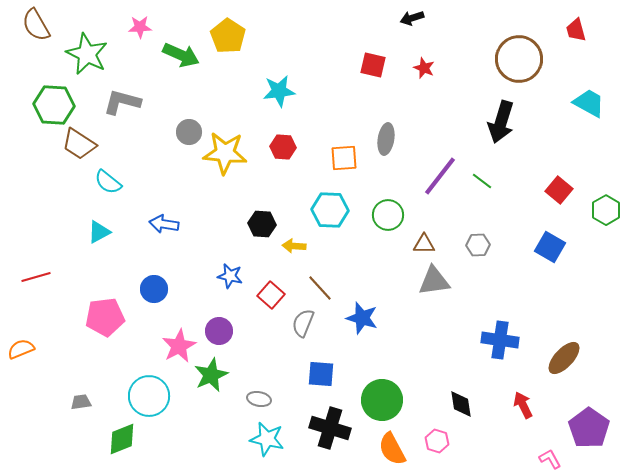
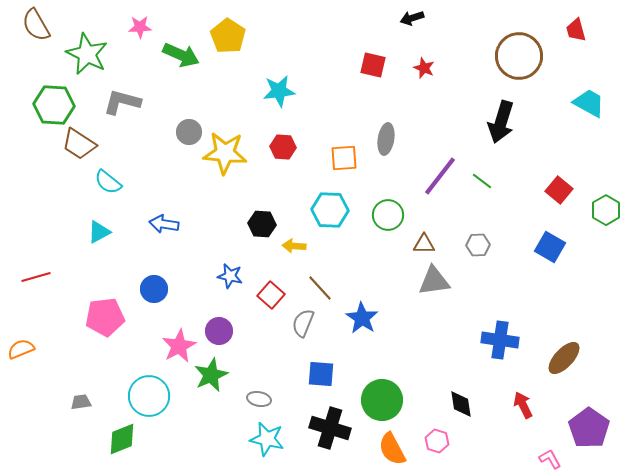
brown circle at (519, 59): moved 3 px up
blue star at (362, 318): rotated 16 degrees clockwise
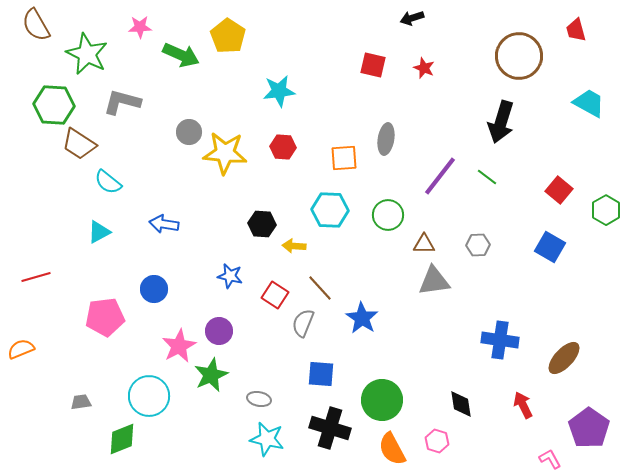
green line at (482, 181): moved 5 px right, 4 px up
red square at (271, 295): moved 4 px right; rotated 8 degrees counterclockwise
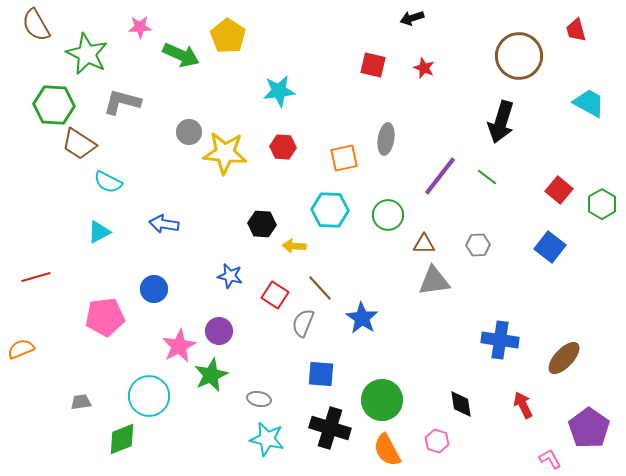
orange square at (344, 158): rotated 8 degrees counterclockwise
cyan semicircle at (108, 182): rotated 12 degrees counterclockwise
green hexagon at (606, 210): moved 4 px left, 6 px up
blue square at (550, 247): rotated 8 degrees clockwise
orange semicircle at (392, 449): moved 5 px left, 1 px down
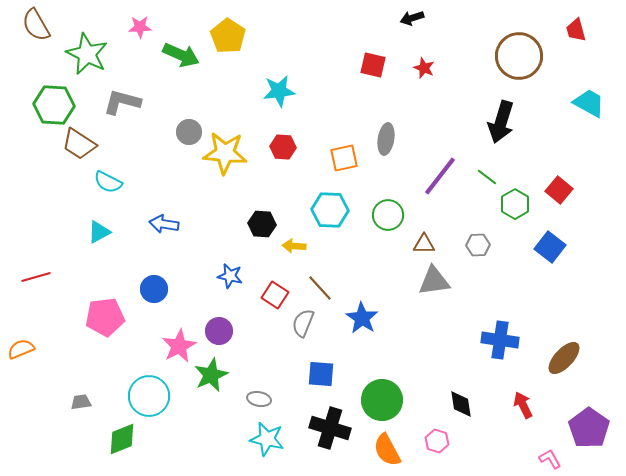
green hexagon at (602, 204): moved 87 px left
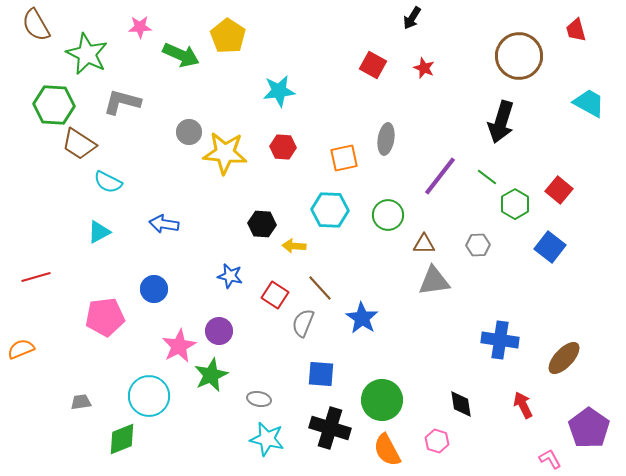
black arrow at (412, 18): rotated 40 degrees counterclockwise
red square at (373, 65): rotated 16 degrees clockwise
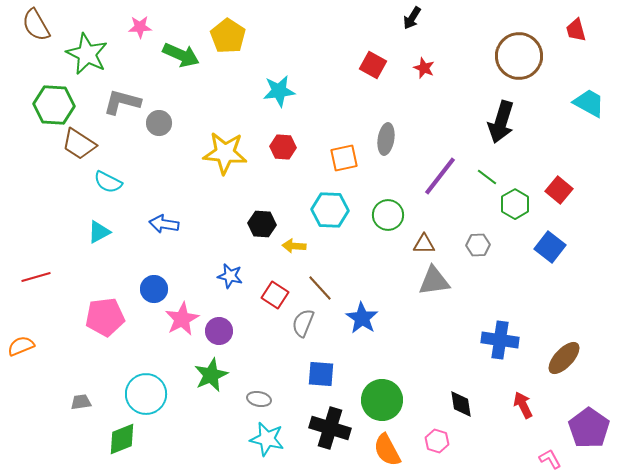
gray circle at (189, 132): moved 30 px left, 9 px up
pink star at (179, 346): moved 3 px right, 27 px up
orange semicircle at (21, 349): moved 3 px up
cyan circle at (149, 396): moved 3 px left, 2 px up
